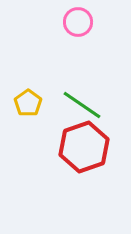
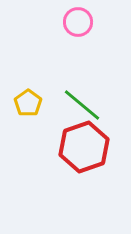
green line: rotated 6 degrees clockwise
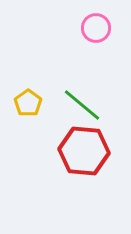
pink circle: moved 18 px right, 6 px down
red hexagon: moved 4 px down; rotated 24 degrees clockwise
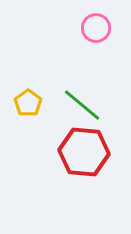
red hexagon: moved 1 px down
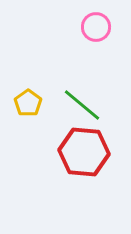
pink circle: moved 1 px up
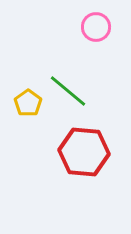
green line: moved 14 px left, 14 px up
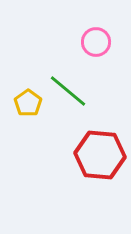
pink circle: moved 15 px down
red hexagon: moved 16 px right, 3 px down
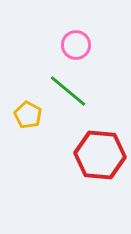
pink circle: moved 20 px left, 3 px down
yellow pentagon: moved 12 px down; rotated 8 degrees counterclockwise
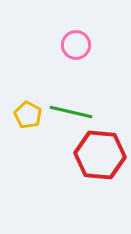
green line: moved 3 px right, 21 px down; rotated 27 degrees counterclockwise
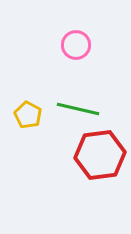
green line: moved 7 px right, 3 px up
red hexagon: rotated 12 degrees counterclockwise
